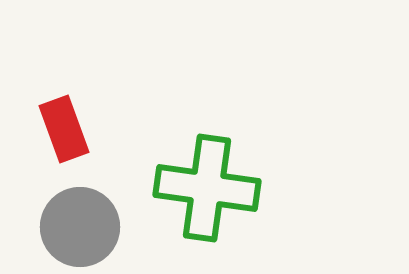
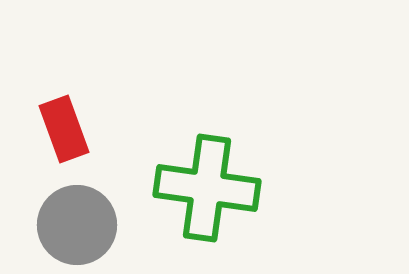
gray circle: moved 3 px left, 2 px up
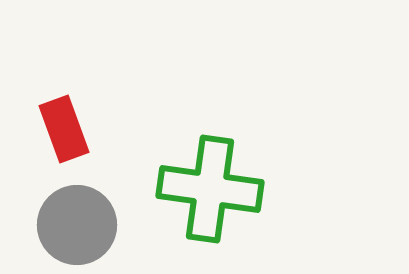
green cross: moved 3 px right, 1 px down
